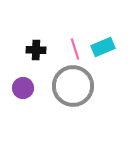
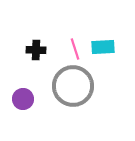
cyan rectangle: rotated 20 degrees clockwise
purple circle: moved 11 px down
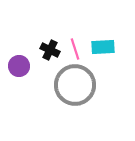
black cross: moved 14 px right; rotated 24 degrees clockwise
gray circle: moved 2 px right, 1 px up
purple circle: moved 4 px left, 33 px up
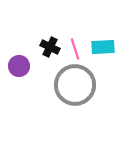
black cross: moved 3 px up
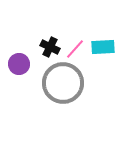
pink line: rotated 60 degrees clockwise
purple circle: moved 2 px up
gray circle: moved 12 px left, 2 px up
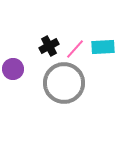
black cross: moved 1 px left, 1 px up; rotated 36 degrees clockwise
purple circle: moved 6 px left, 5 px down
gray circle: moved 1 px right
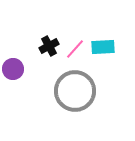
gray circle: moved 11 px right, 8 px down
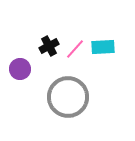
purple circle: moved 7 px right
gray circle: moved 7 px left, 6 px down
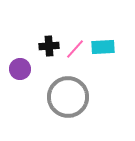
black cross: rotated 24 degrees clockwise
